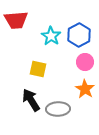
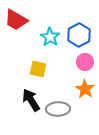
red trapezoid: rotated 35 degrees clockwise
cyan star: moved 1 px left, 1 px down
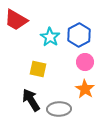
gray ellipse: moved 1 px right
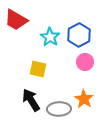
orange star: moved 1 px left, 10 px down
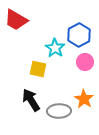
cyan star: moved 5 px right, 11 px down
gray ellipse: moved 2 px down
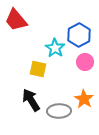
red trapezoid: rotated 20 degrees clockwise
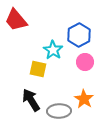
cyan star: moved 2 px left, 2 px down
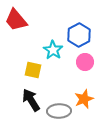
yellow square: moved 5 px left, 1 px down
orange star: rotated 18 degrees clockwise
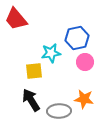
red trapezoid: moved 1 px up
blue hexagon: moved 2 px left, 3 px down; rotated 15 degrees clockwise
cyan star: moved 2 px left, 3 px down; rotated 30 degrees clockwise
yellow square: moved 1 px right, 1 px down; rotated 18 degrees counterclockwise
orange star: rotated 30 degrees clockwise
